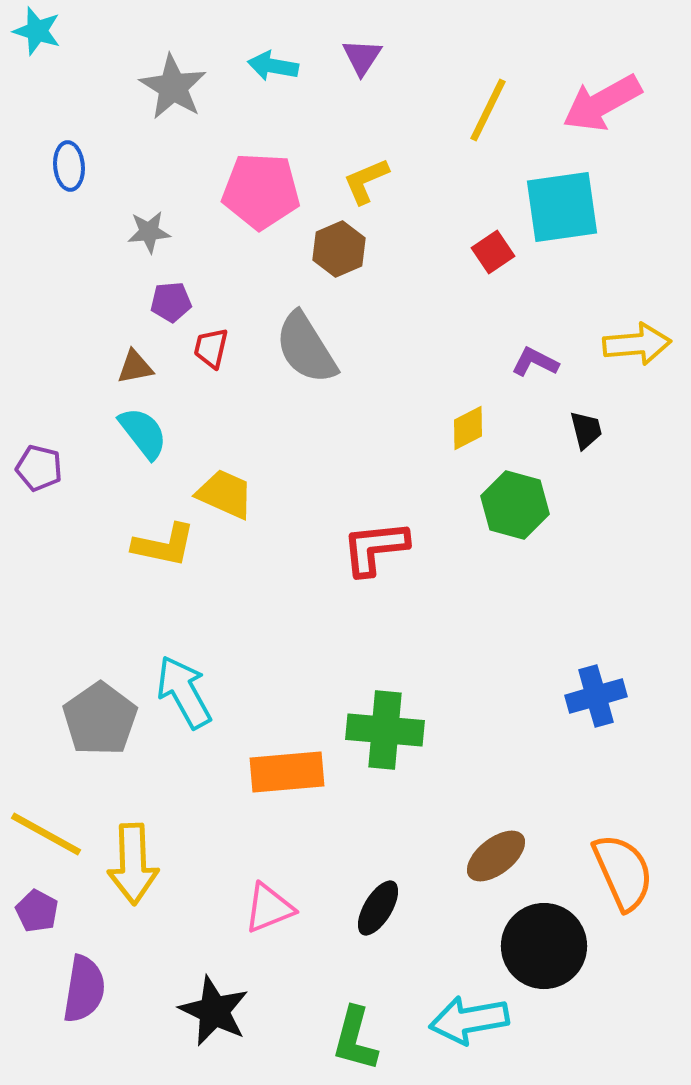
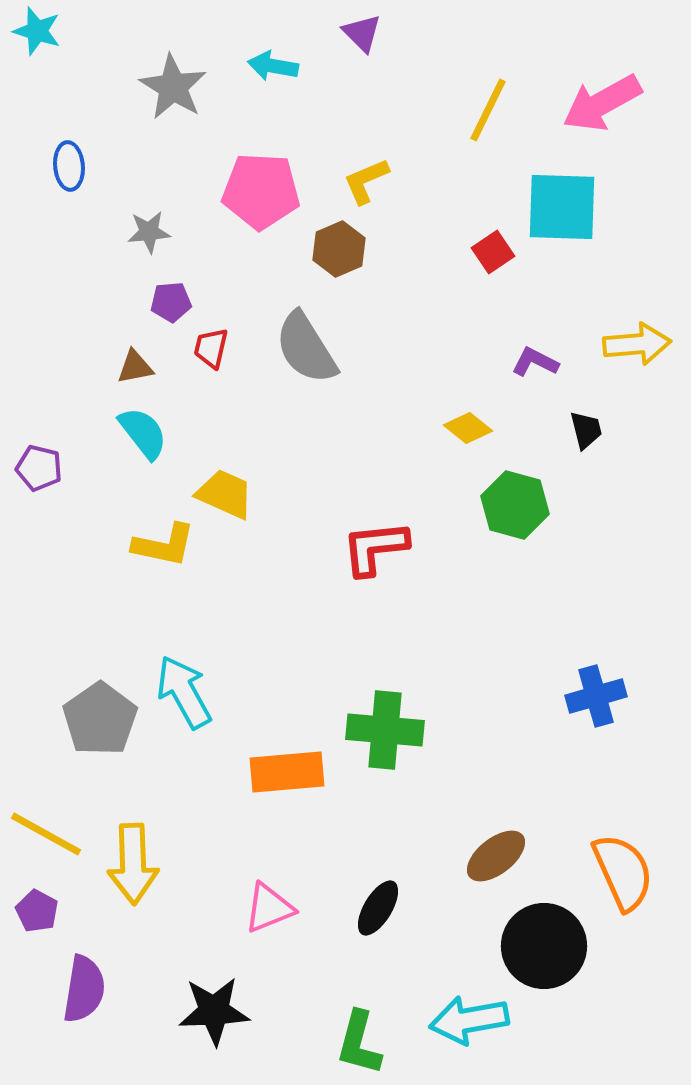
purple triangle at (362, 57): moved 24 px up; rotated 18 degrees counterclockwise
cyan square at (562, 207): rotated 10 degrees clockwise
yellow diamond at (468, 428): rotated 66 degrees clockwise
black star at (214, 1011): rotated 28 degrees counterclockwise
green L-shape at (355, 1039): moved 4 px right, 4 px down
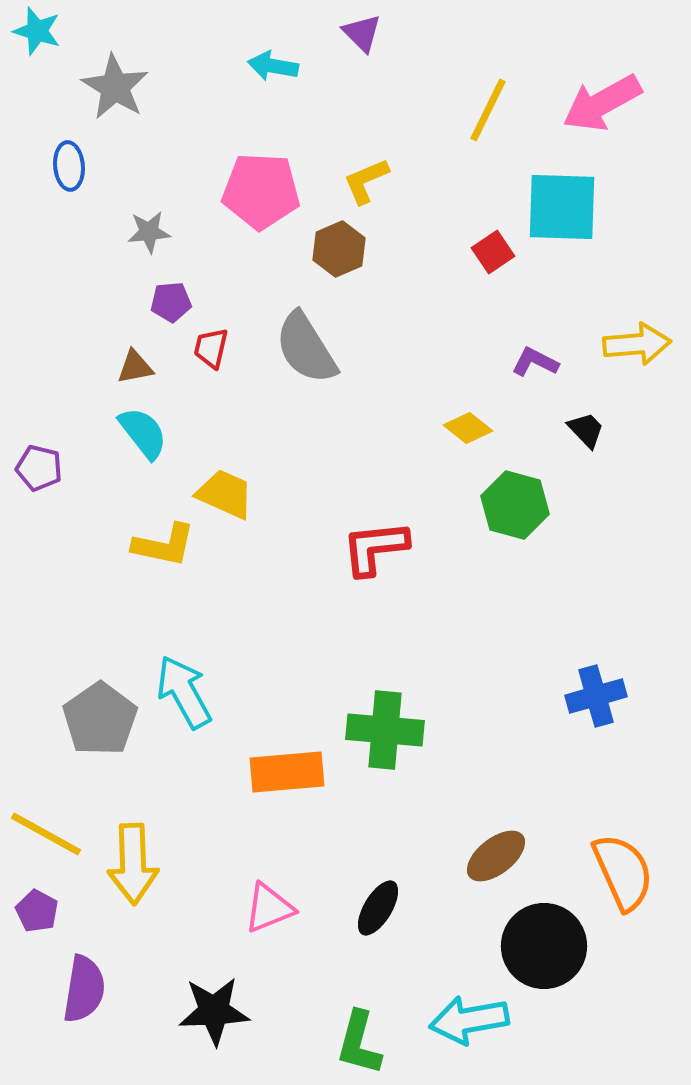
gray star at (173, 87): moved 58 px left
black trapezoid at (586, 430): rotated 30 degrees counterclockwise
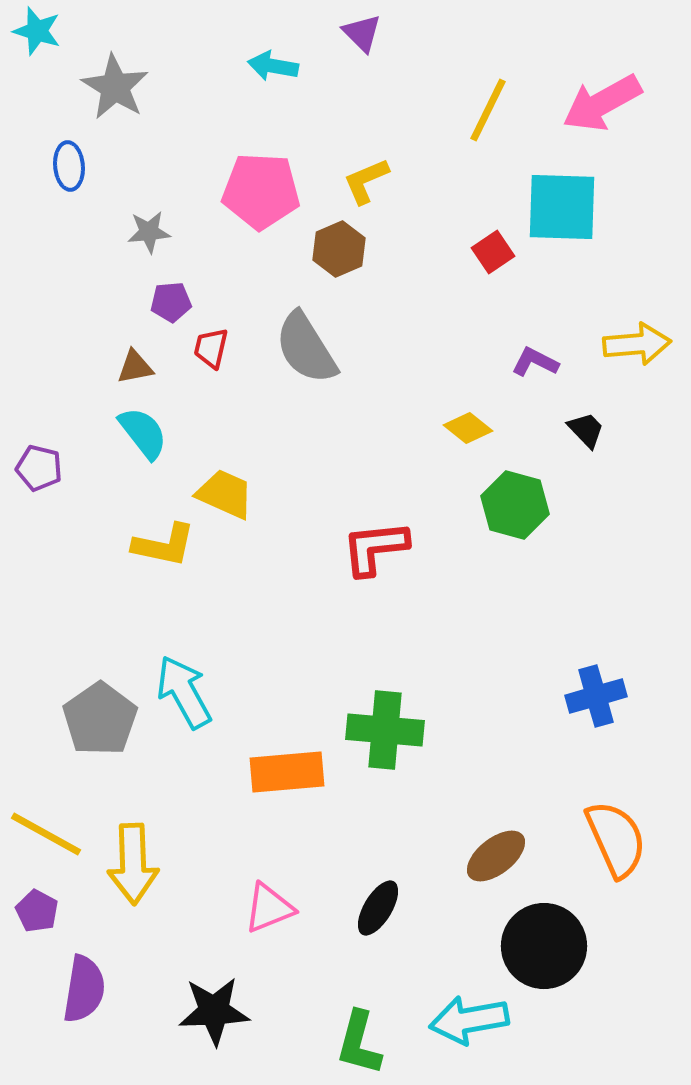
orange semicircle at (623, 872): moved 7 px left, 33 px up
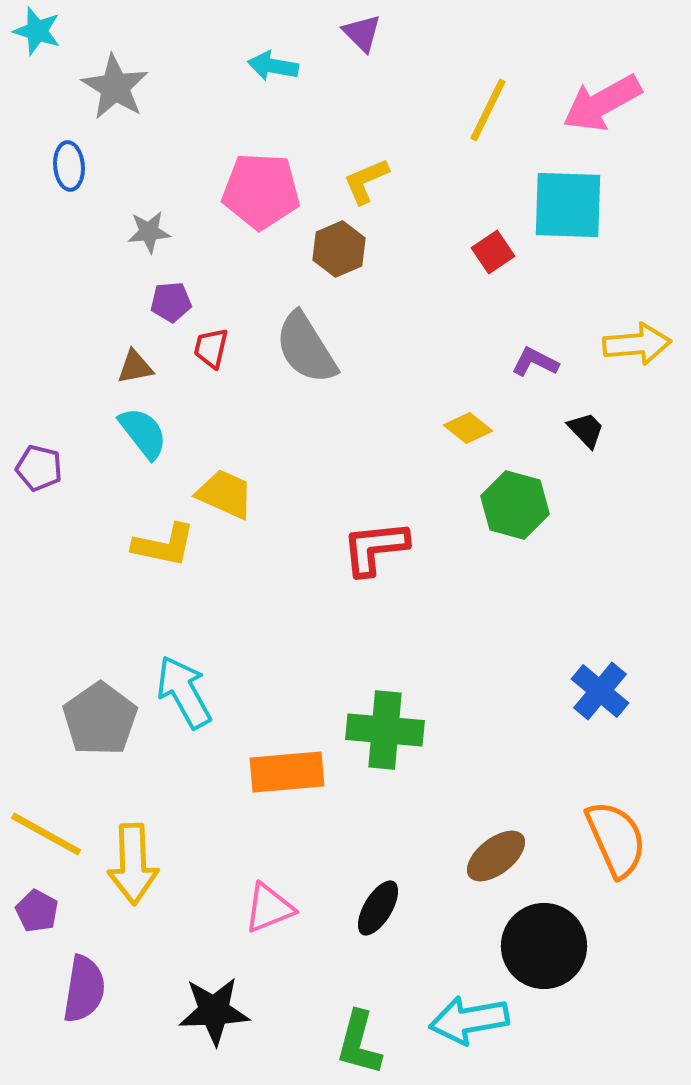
cyan square at (562, 207): moved 6 px right, 2 px up
blue cross at (596, 696): moved 4 px right, 5 px up; rotated 34 degrees counterclockwise
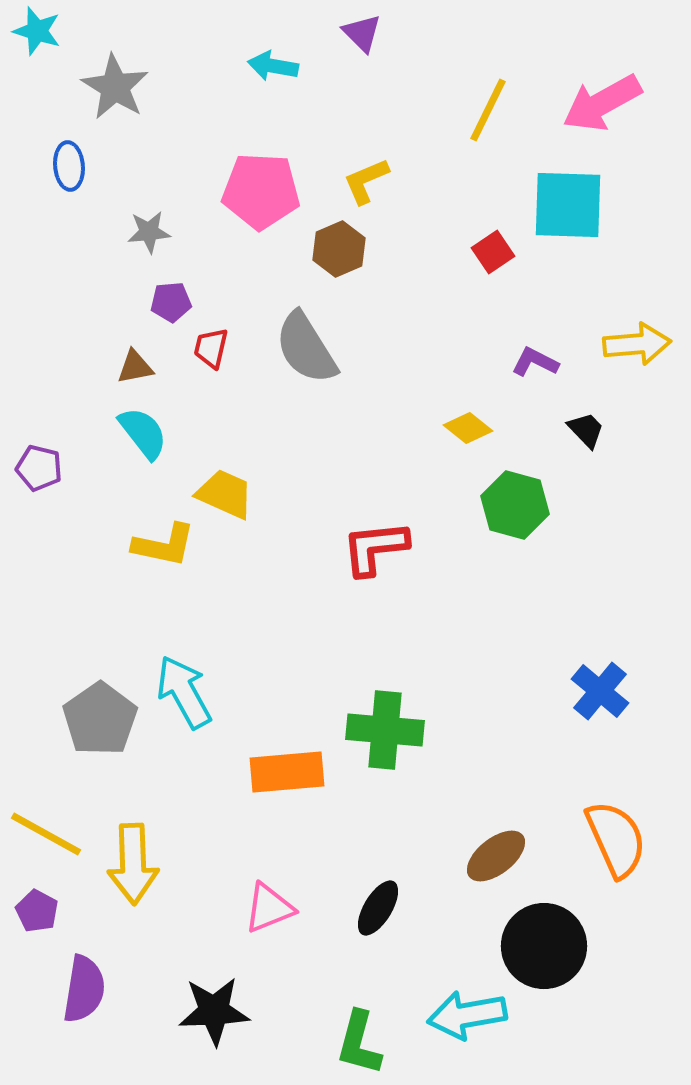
cyan arrow at (469, 1020): moved 2 px left, 5 px up
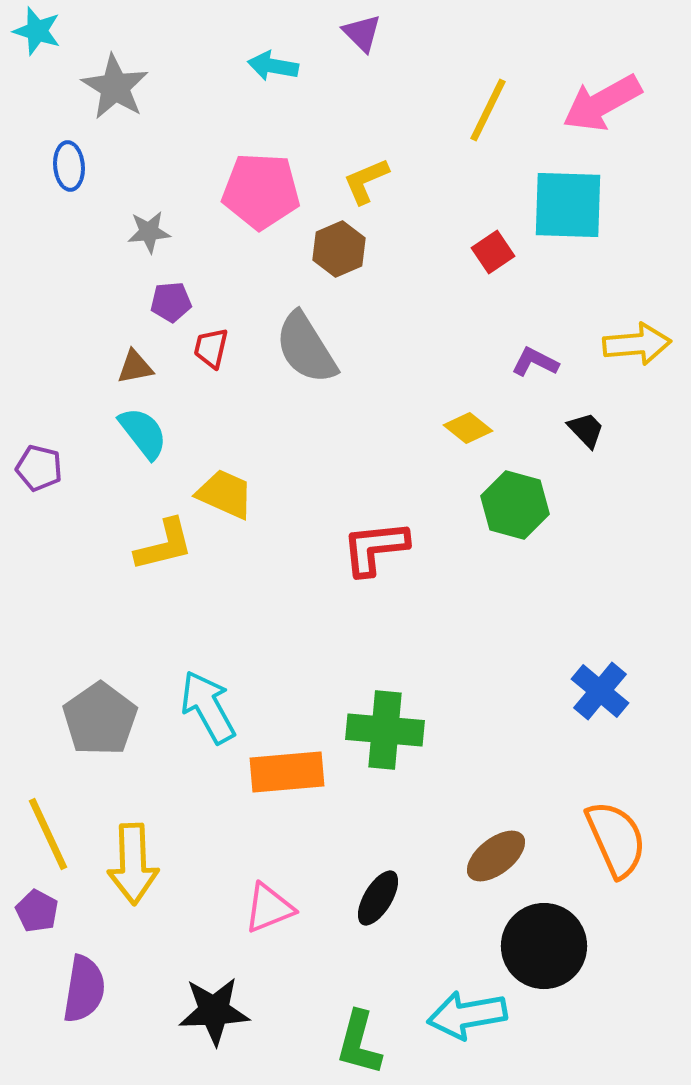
yellow L-shape at (164, 545): rotated 26 degrees counterclockwise
cyan arrow at (184, 692): moved 24 px right, 15 px down
yellow line at (46, 834): moved 2 px right; rotated 36 degrees clockwise
black ellipse at (378, 908): moved 10 px up
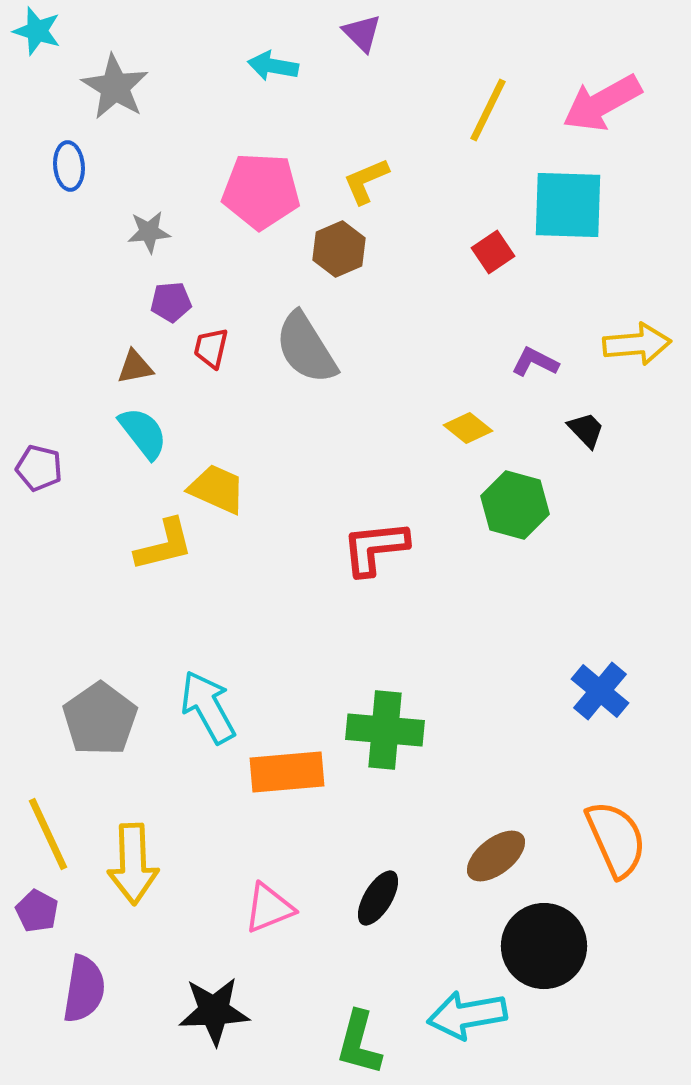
yellow trapezoid at (225, 494): moved 8 px left, 5 px up
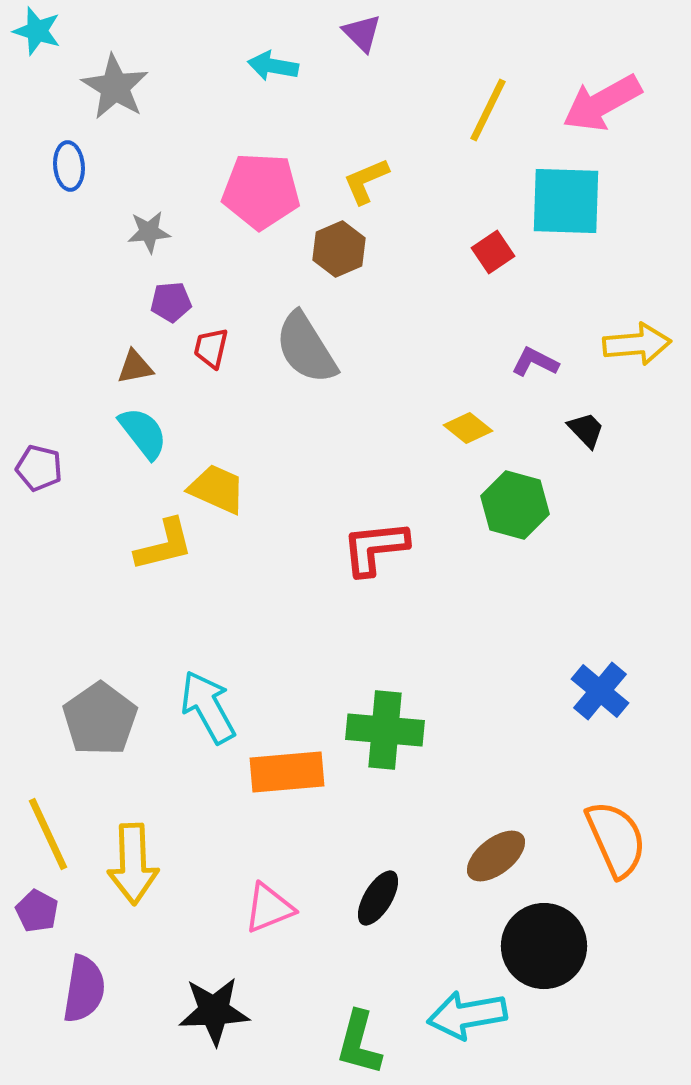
cyan square at (568, 205): moved 2 px left, 4 px up
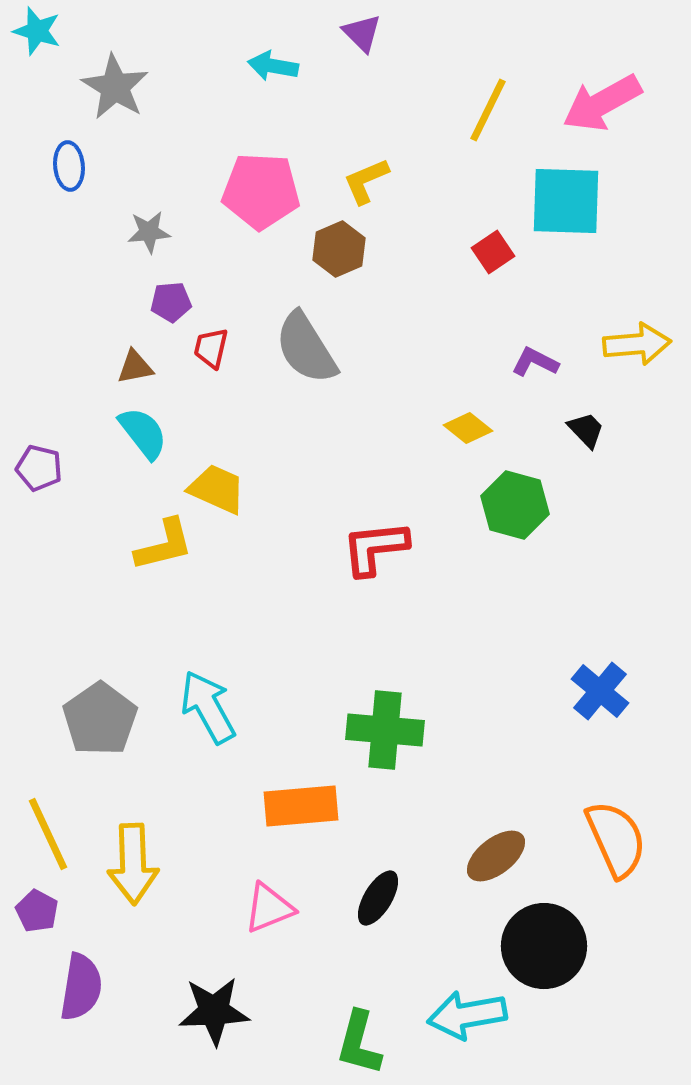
orange rectangle at (287, 772): moved 14 px right, 34 px down
purple semicircle at (84, 989): moved 3 px left, 2 px up
